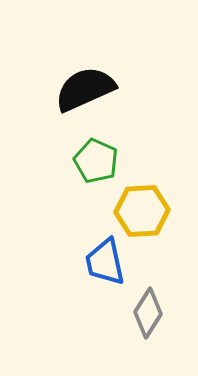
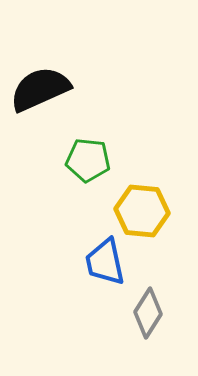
black semicircle: moved 45 px left
green pentagon: moved 8 px left, 1 px up; rotated 18 degrees counterclockwise
yellow hexagon: rotated 8 degrees clockwise
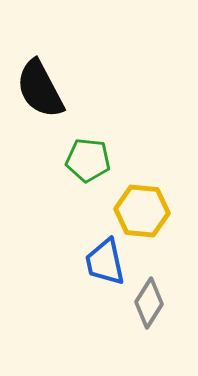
black semicircle: rotated 94 degrees counterclockwise
gray diamond: moved 1 px right, 10 px up
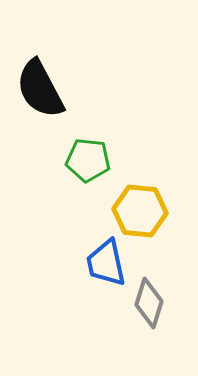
yellow hexagon: moved 2 px left
blue trapezoid: moved 1 px right, 1 px down
gray diamond: rotated 15 degrees counterclockwise
